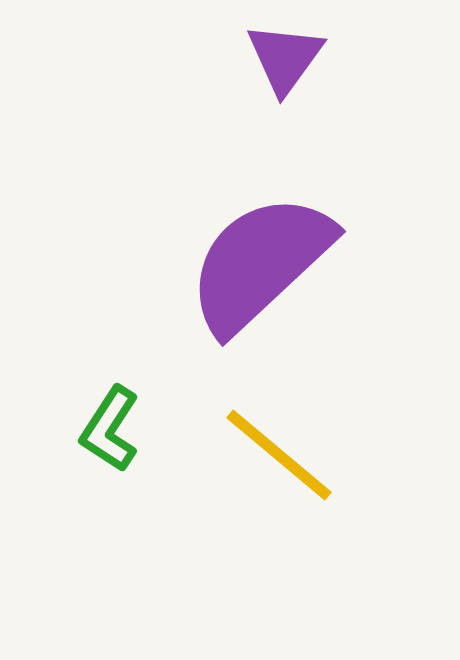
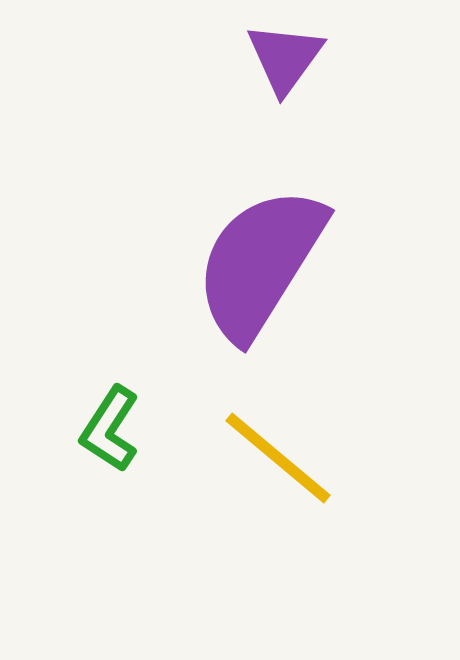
purple semicircle: rotated 15 degrees counterclockwise
yellow line: moved 1 px left, 3 px down
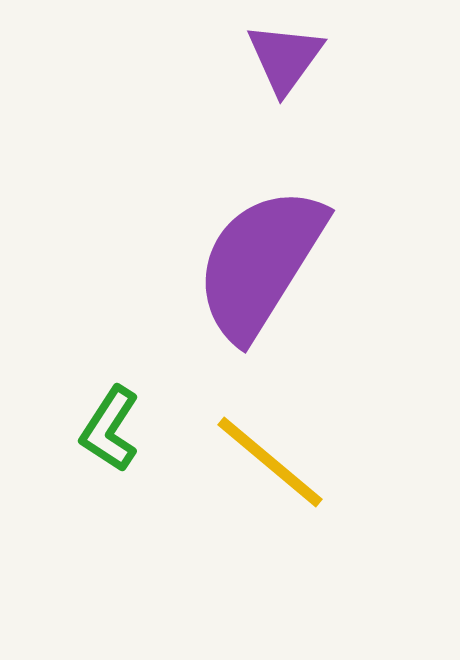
yellow line: moved 8 px left, 4 px down
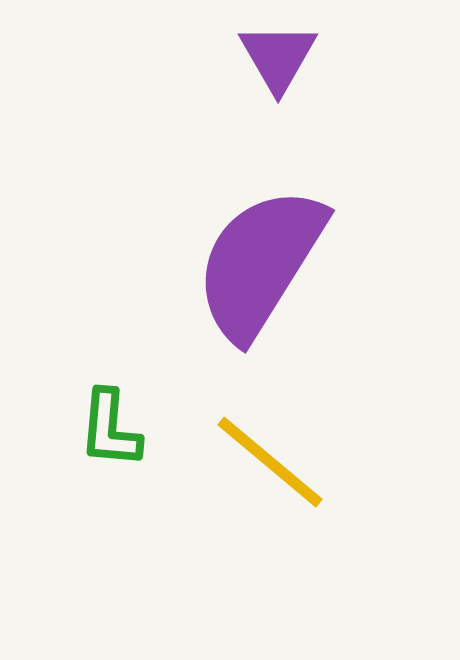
purple triangle: moved 7 px left, 1 px up; rotated 6 degrees counterclockwise
green L-shape: rotated 28 degrees counterclockwise
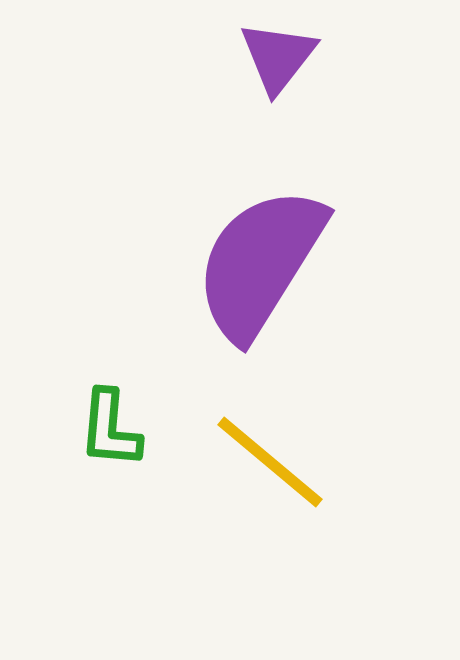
purple triangle: rotated 8 degrees clockwise
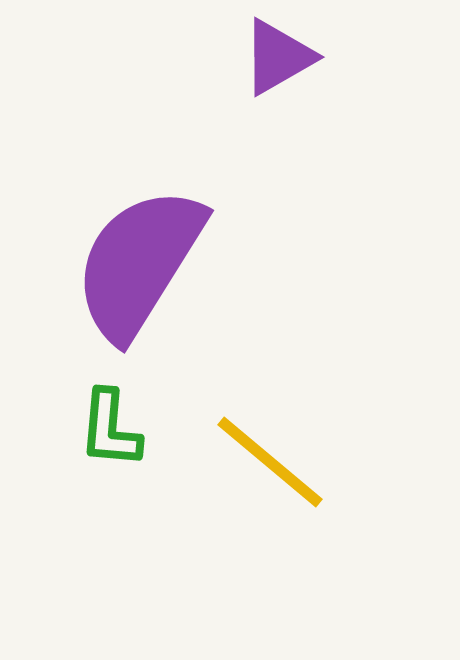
purple triangle: rotated 22 degrees clockwise
purple semicircle: moved 121 px left
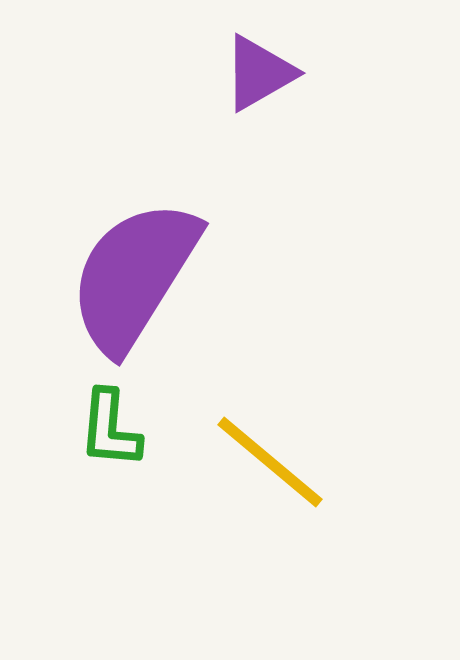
purple triangle: moved 19 px left, 16 px down
purple semicircle: moved 5 px left, 13 px down
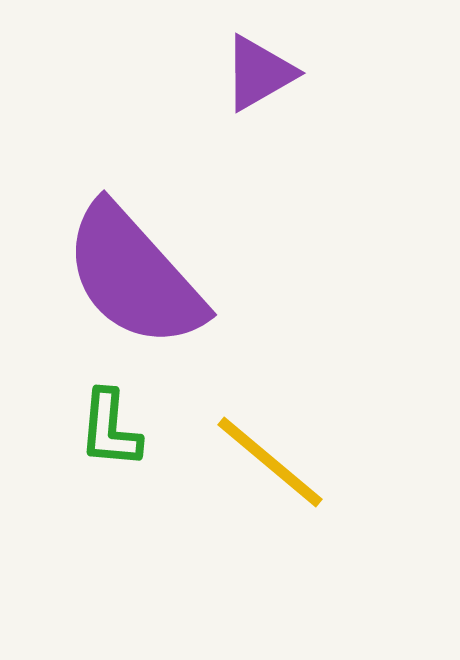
purple semicircle: rotated 74 degrees counterclockwise
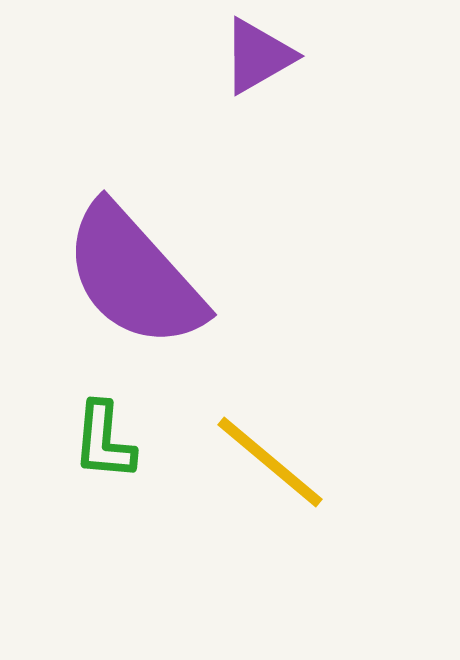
purple triangle: moved 1 px left, 17 px up
green L-shape: moved 6 px left, 12 px down
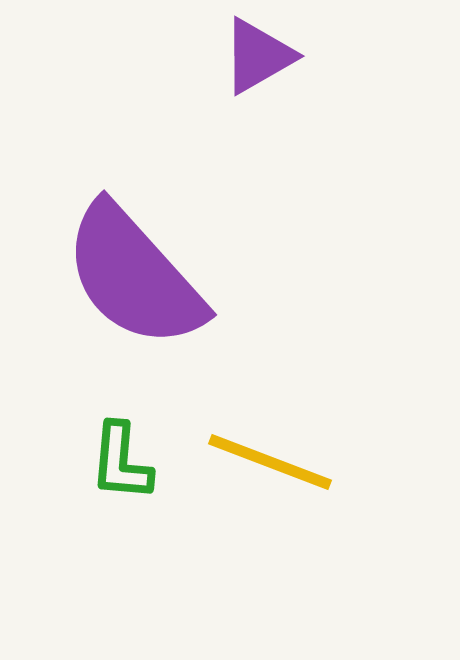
green L-shape: moved 17 px right, 21 px down
yellow line: rotated 19 degrees counterclockwise
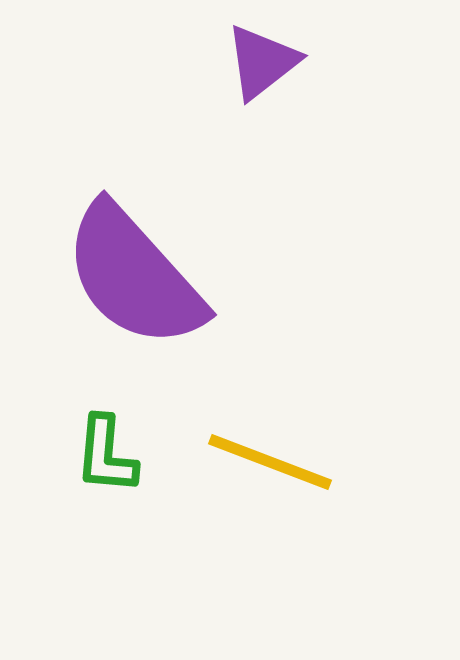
purple triangle: moved 4 px right, 6 px down; rotated 8 degrees counterclockwise
green L-shape: moved 15 px left, 7 px up
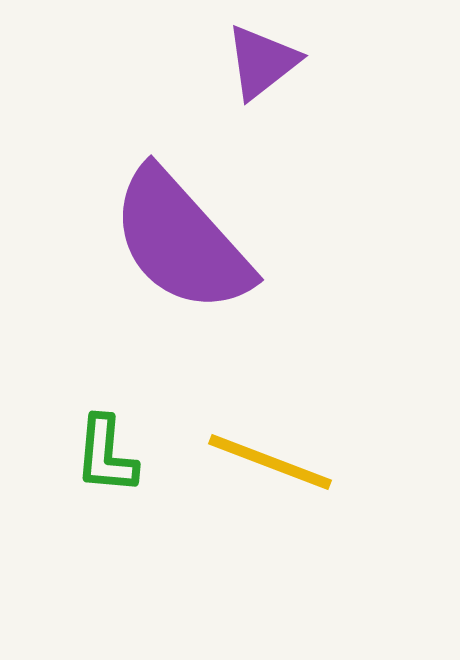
purple semicircle: moved 47 px right, 35 px up
